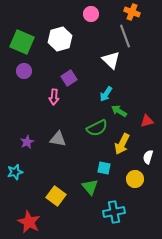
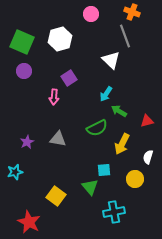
cyan square: moved 2 px down; rotated 16 degrees counterclockwise
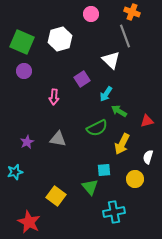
purple square: moved 13 px right, 1 px down
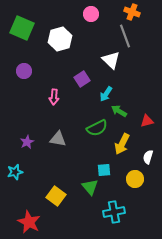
green square: moved 14 px up
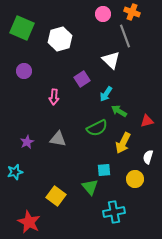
pink circle: moved 12 px right
yellow arrow: moved 1 px right, 1 px up
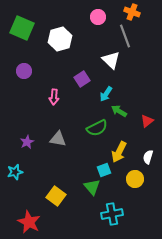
pink circle: moved 5 px left, 3 px down
red triangle: rotated 24 degrees counterclockwise
yellow arrow: moved 4 px left, 9 px down
cyan square: rotated 16 degrees counterclockwise
green triangle: moved 2 px right
cyan cross: moved 2 px left, 2 px down
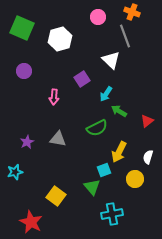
red star: moved 2 px right
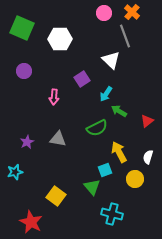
orange cross: rotated 21 degrees clockwise
pink circle: moved 6 px right, 4 px up
white hexagon: rotated 15 degrees clockwise
yellow arrow: rotated 125 degrees clockwise
cyan square: moved 1 px right
cyan cross: rotated 25 degrees clockwise
